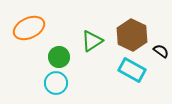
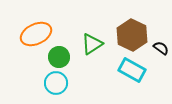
orange ellipse: moved 7 px right, 6 px down
green triangle: moved 3 px down
black semicircle: moved 3 px up
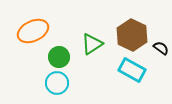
orange ellipse: moved 3 px left, 3 px up
cyan circle: moved 1 px right
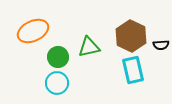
brown hexagon: moved 1 px left, 1 px down
green triangle: moved 3 px left, 3 px down; rotated 20 degrees clockwise
black semicircle: moved 3 px up; rotated 140 degrees clockwise
green circle: moved 1 px left
cyan rectangle: moved 1 px right; rotated 48 degrees clockwise
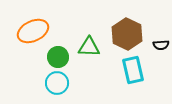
brown hexagon: moved 4 px left, 2 px up
green triangle: rotated 15 degrees clockwise
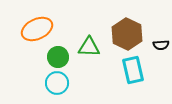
orange ellipse: moved 4 px right, 2 px up
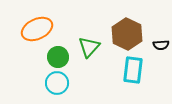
green triangle: rotated 50 degrees counterclockwise
cyan rectangle: rotated 20 degrees clockwise
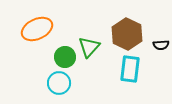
green circle: moved 7 px right
cyan rectangle: moved 3 px left, 1 px up
cyan circle: moved 2 px right
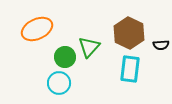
brown hexagon: moved 2 px right, 1 px up
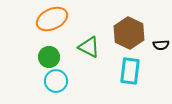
orange ellipse: moved 15 px right, 10 px up
green triangle: rotated 45 degrees counterclockwise
green circle: moved 16 px left
cyan rectangle: moved 2 px down
cyan circle: moved 3 px left, 2 px up
